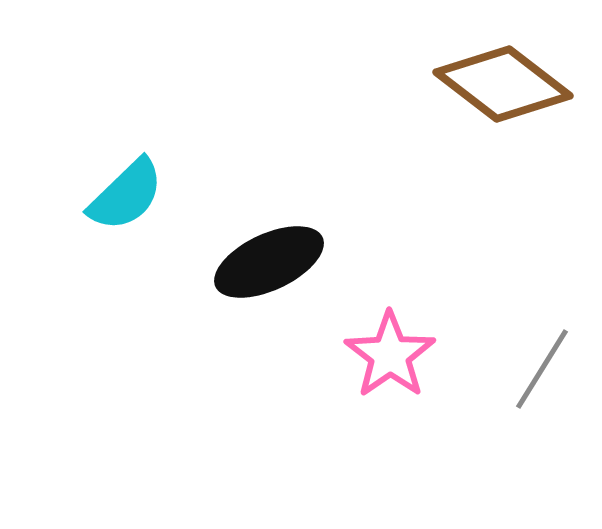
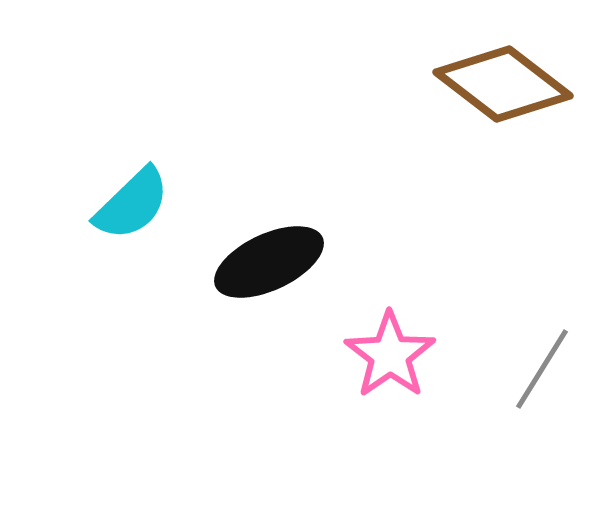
cyan semicircle: moved 6 px right, 9 px down
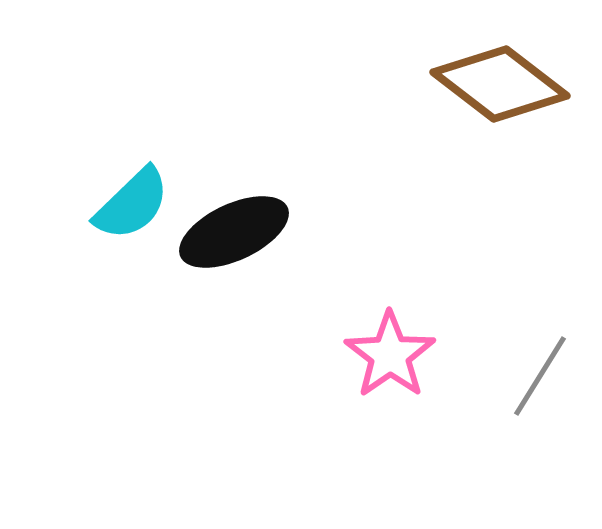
brown diamond: moved 3 px left
black ellipse: moved 35 px left, 30 px up
gray line: moved 2 px left, 7 px down
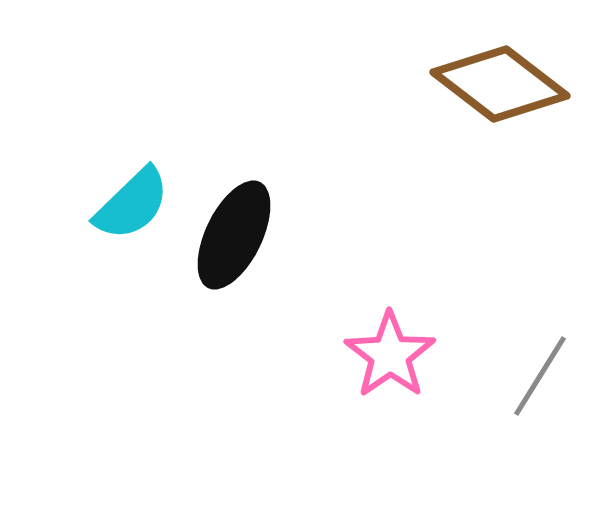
black ellipse: moved 3 px down; rotated 39 degrees counterclockwise
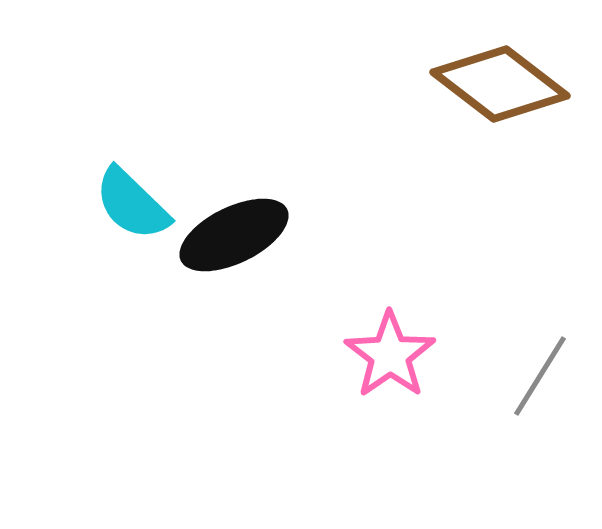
cyan semicircle: rotated 88 degrees clockwise
black ellipse: rotated 38 degrees clockwise
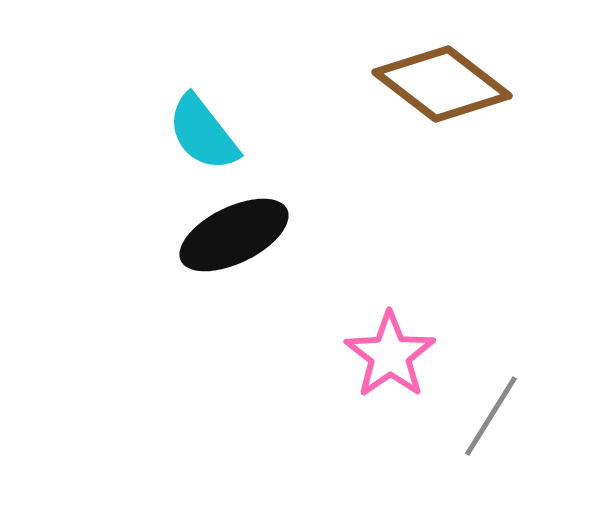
brown diamond: moved 58 px left
cyan semicircle: moved 71 px right, 71 px up; rotated 8 degrees clockwise
gray line: moved 49 px left, 40 px down
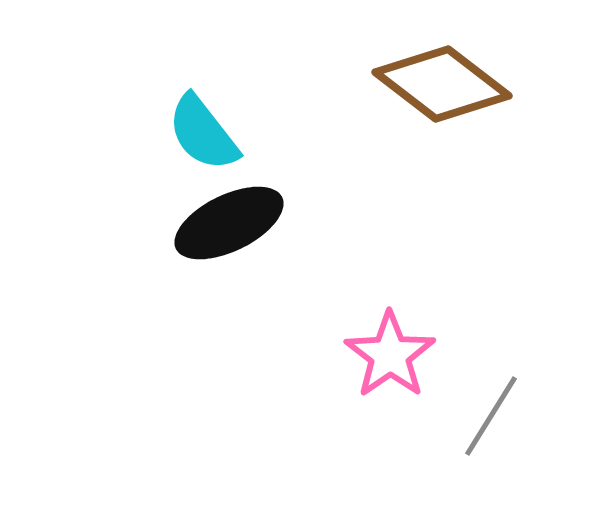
black ellipse: moved 5 px left, 12 px up
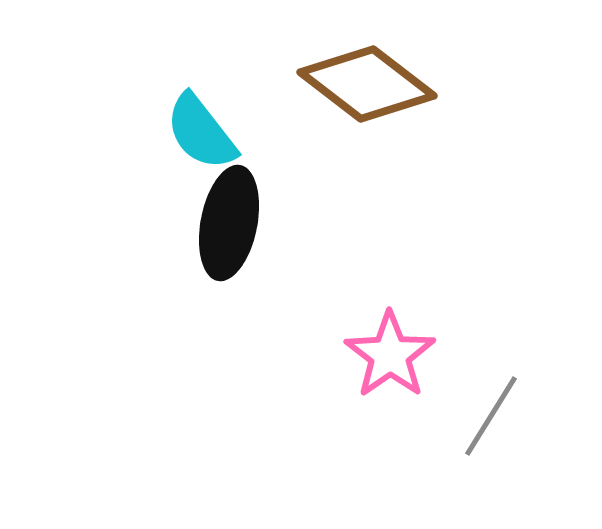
brown diamond: moved 75 px left
cyan semicircle: moved 2 px left, 1 px up
black ellipse: rotated 53 degrees counterclockwise
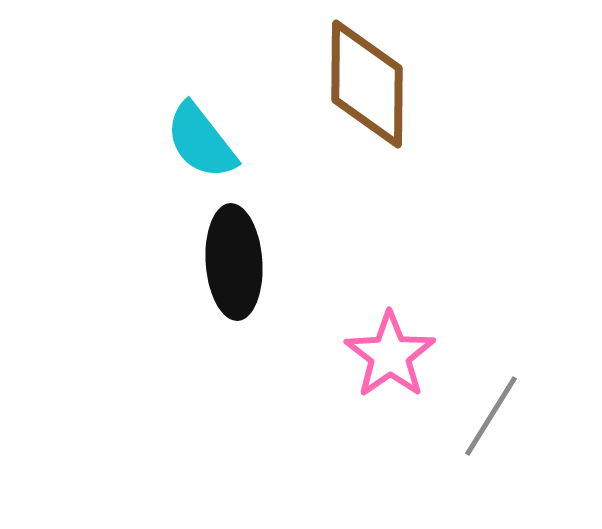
brown diamond: rotated 53 degrees clockwise
cyan semicircle: moved 9 px down
black ellipse: moved 5 px right, 39 px down; rotated 15 degrees counterclockwise
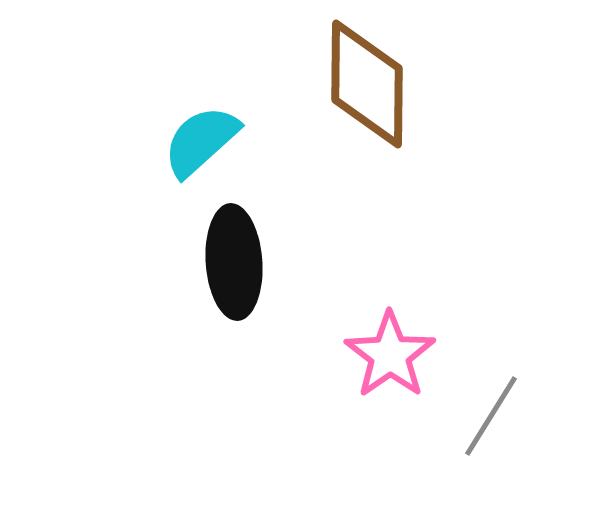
cyan semicircle: rotated 86 degrees clockwise
